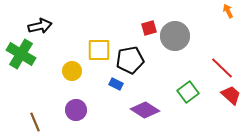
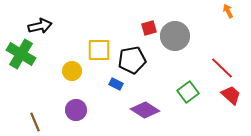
black pentagon: moved 2 px right
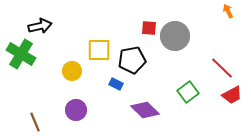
red square: rotated 21 degrees clockwise
red trapezoid: moved 1 px right; rotated 110 degrees clockwise
purple diamond: rotated 12 degrees clockwise
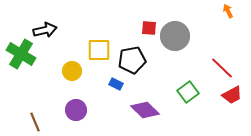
black arrow: moved 5 px right, 4 px down
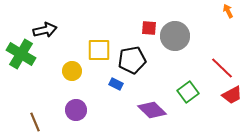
purple diamond: moved 7 px right
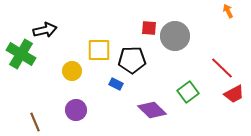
black pentagon: rotated 8 degrees clockwise
red trapezoid: moved 2 px right, 1 px up
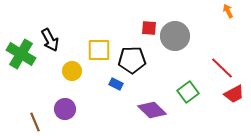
black arrow: moved 5 px right, 10 px down; rotated 75 degrees clockwise
purple circle: moved 11 px left, 1 px up
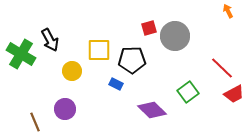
red square: rotated 21 degrees counterclockwise
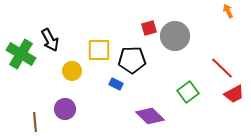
purple diamond: moved 2 px left, 6 px down
brown line: rotated 18 degrees clockwise
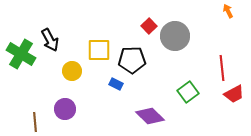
red square: moved 2 px up; rotated 28 degrees counterclockwise
red line: rotated 40 degrees clockwise
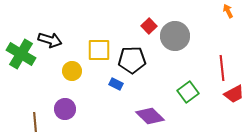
black arrow: rotated 45 degrees counterclockwise
